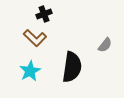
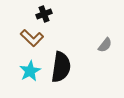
brown L-shape: moved 3 px left
black semicircle: moved 11 px left
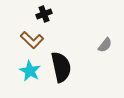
brown L-shape: moved 2 px down
black semicircle: rotated 20 degrees counterclockwise
cyan star: rotated 15 degrees counterclockwise
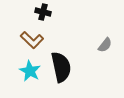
black cross: moved 1 px left, 2 px up; rotated 35 degrees clockwise
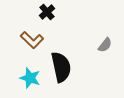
black cross: moved 4 px right; rotated 35 degrees clockwise
cyan star: moved 7 px down; rotated 10 degrees counterclockwise
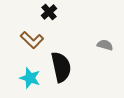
black cross: moved 2 px right
gray semicircle: rotated 112 degrees counterclockwise
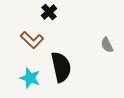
gray semicircle: moved 2 px right; rotated 133 degrees counterclockwise
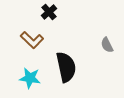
black semicircle: moved 5 px right
cyan star: rotated 10 degrees counterclockwise
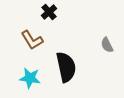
brown L-shape: rotated 15 degrees clockwise
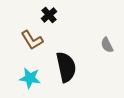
black cross: moved 3 px down
